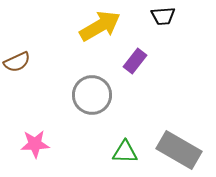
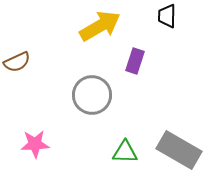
black trapezoid: moved 4 px right; rotated 95 degrees clockwise
purple rectangle: rotated 20 degrees counterclockwise
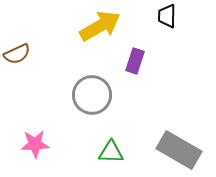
brown semicircle: moved 8 px up
green triangle: moved 14 px left
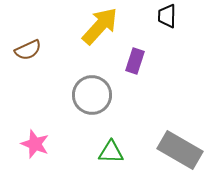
yellow arrow: rotated 18 degrees counterclockwise
brown semicircle: moved 11 px right, 4 px up
pink star: rotated 24 degrees clockwise
gray rectangle: moved 1 px right
